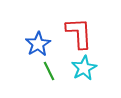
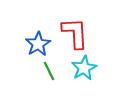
red L-shape: moved 4 px left
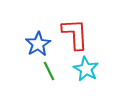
red L-shape: moved 1 px down
cyan star: moved 2 px right, 1 px down; rotated 15 degrees counterclockwise
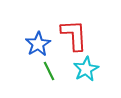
red L-shape: moved 1 px left, 1 px down
cyan star: rotated 15 degrees clockwise
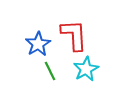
green line: moved 1 px right
